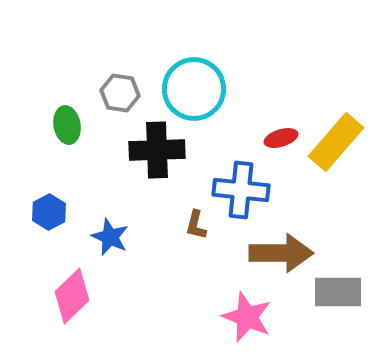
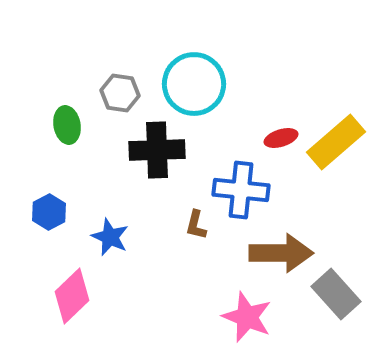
cyan circle: moved 5 px up
yellow rectangle: rotated 8 degrees clockwise
gray rectangle: moved 2 px left, 2 px down; rotated 48 degrees clockwise
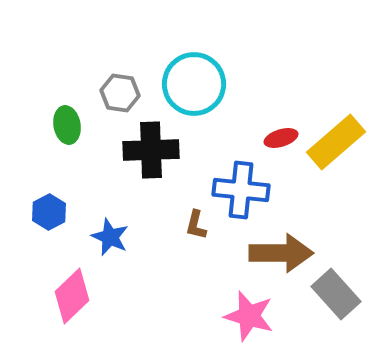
black cross: moved 6 px left
pink star: moved 2 px right, 1 px up; rotated 6 degrees counterclockwise
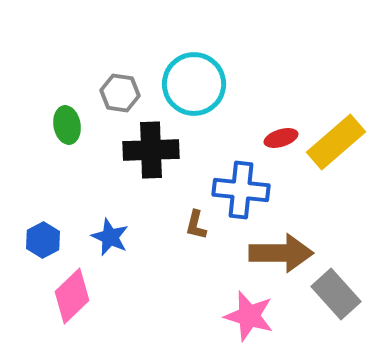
blue hexagon: moved 6 px left, 28 px down
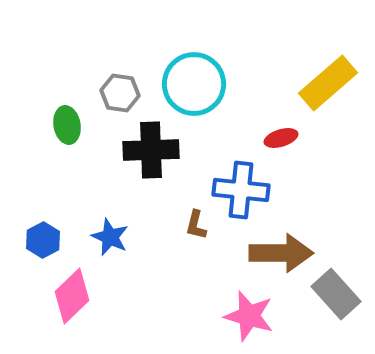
yellow rectangle: moved 8 px left, 59 px up
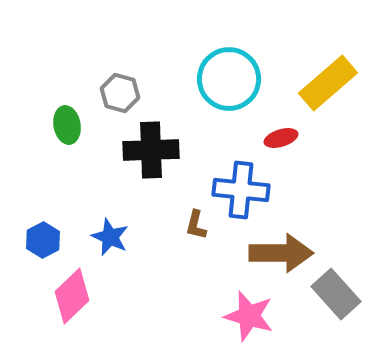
cyan circle: moved 35 px right, 5 px up
gray hexagon: rotated 6 degrees clockwise
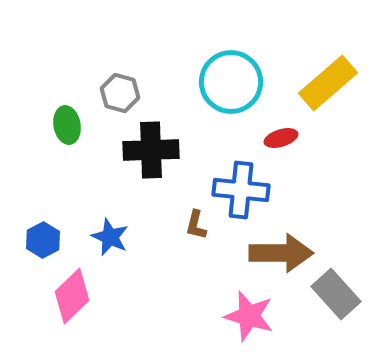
cyan circle: moved 2 px right, 3 px down
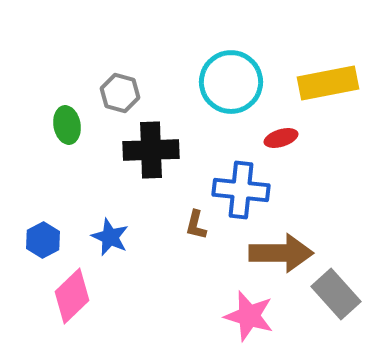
yellow rectangle: rotated 30 degrees clockwise
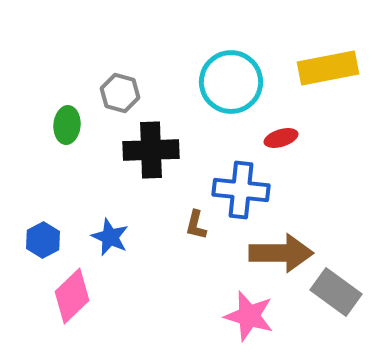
yellow rectangle: moved 15 px up
green ellipse: rotated 15 degrees clockwise
gray rectangle: moved 2 px up; rotated 12 degrees counterclockwise
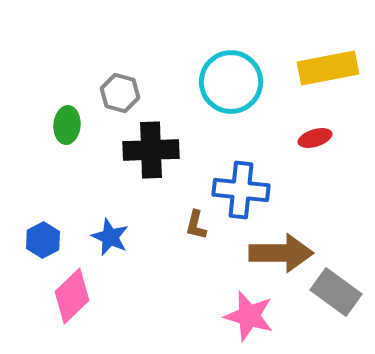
red ellipse: moved 34 px right
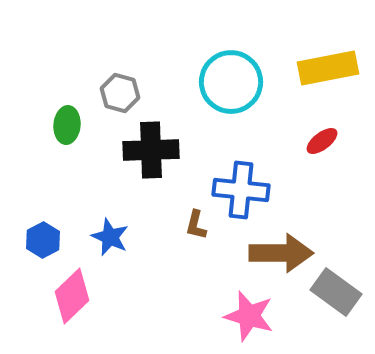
red ellipse: moved 7 px right, 3 px down; rotated 20 degrees counterclockwise
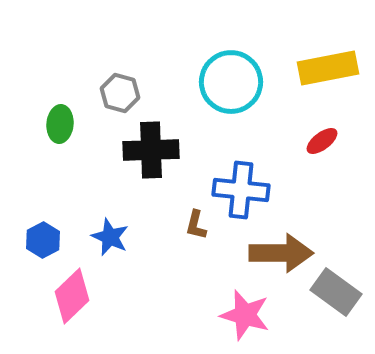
green ellipse: moved 7 px left, 1 px up
pink star: moved 4 px left, 1 px up
